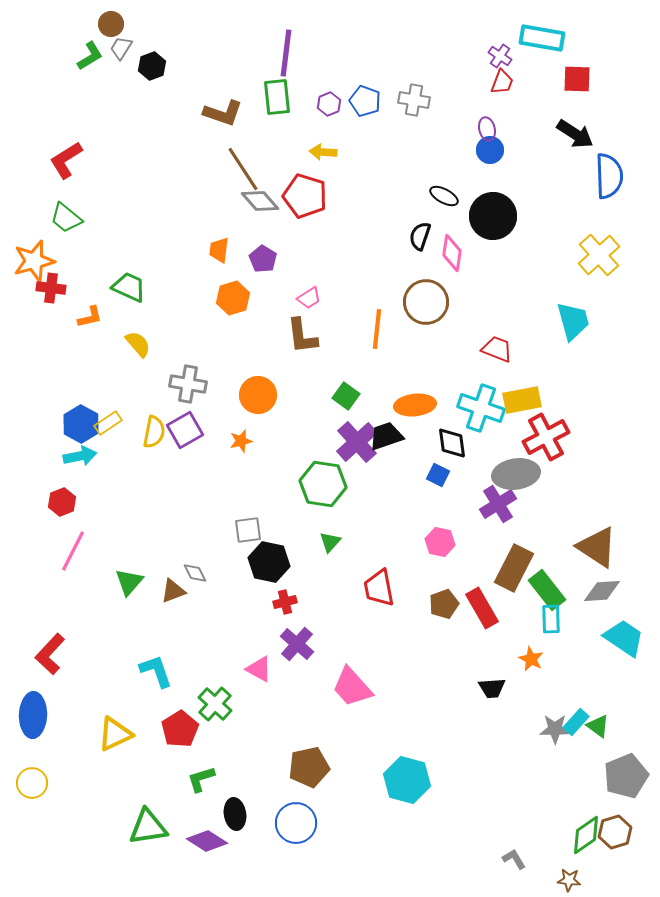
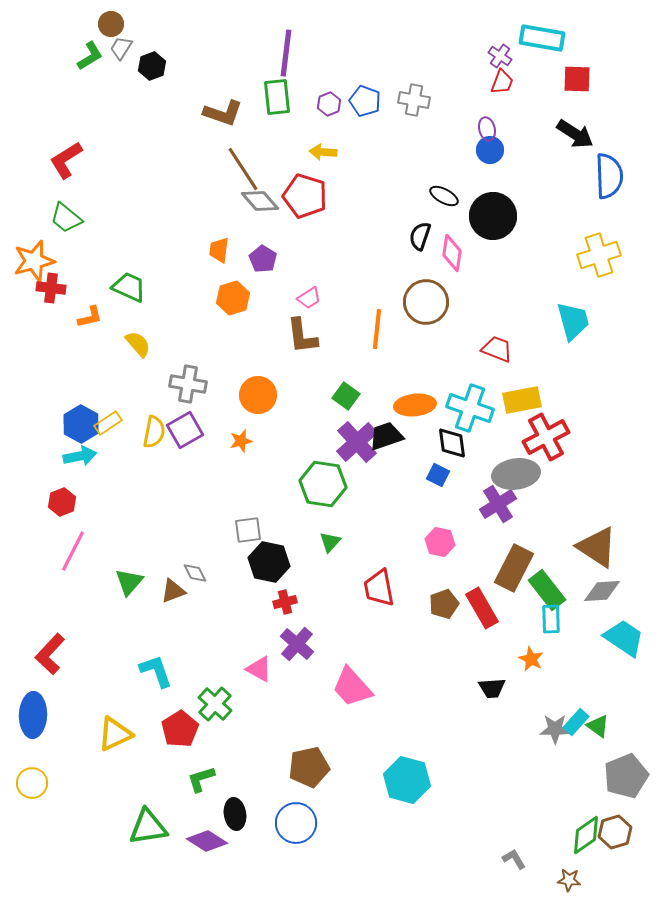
yellow cross at (599, 255): rotated 24 degrees clockwise
cyan cross at (481, 408): moved 11 px left
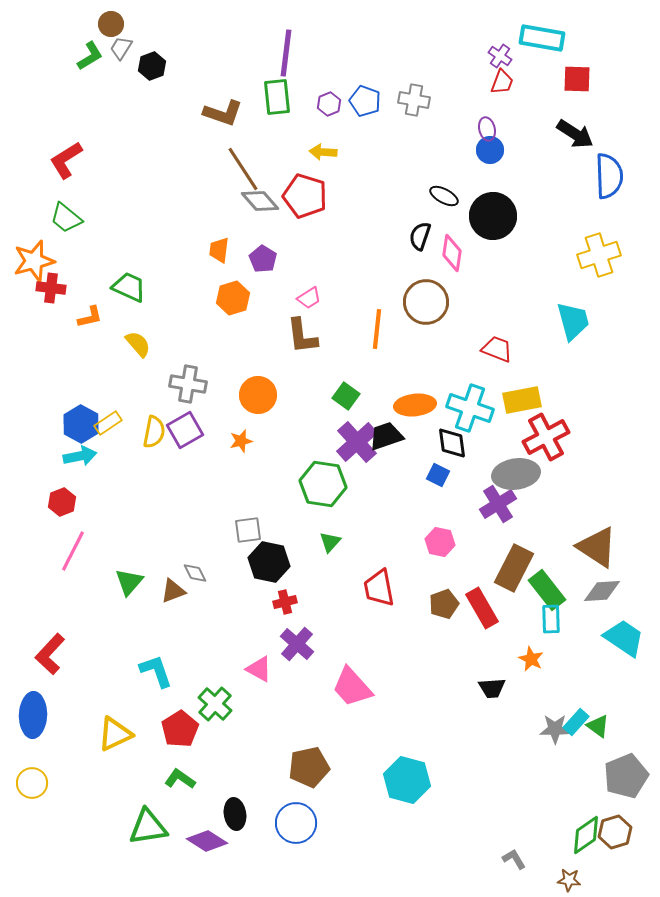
green L-shape at (201, 779): moved 21 px left; rotated 52 degrees clockwise
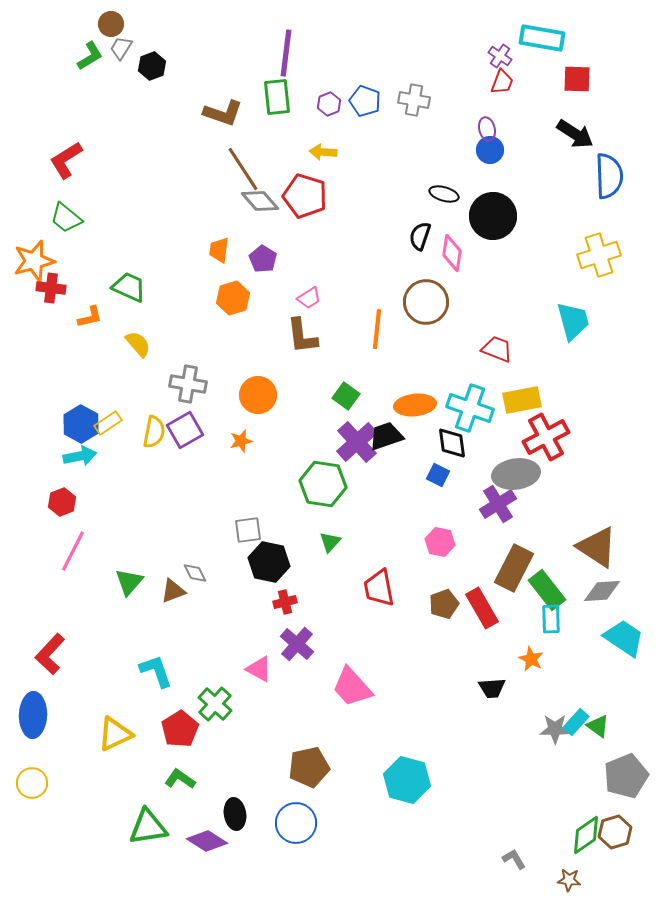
black ellipse at (444, 196): moved 2 px up; rotated 12 degrees counterclockwise
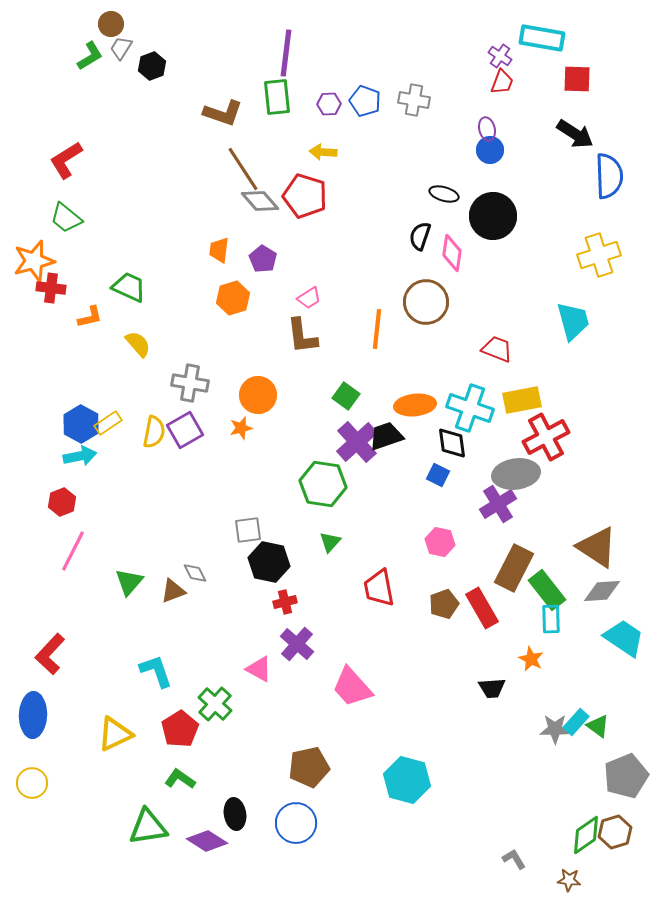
purple hexagon at (329, 104): rotated 20 degrees clockwise
gray cross at (188, 384): moved 2 px right, 1 px up
orange star at (241, 441): moved 13 px up
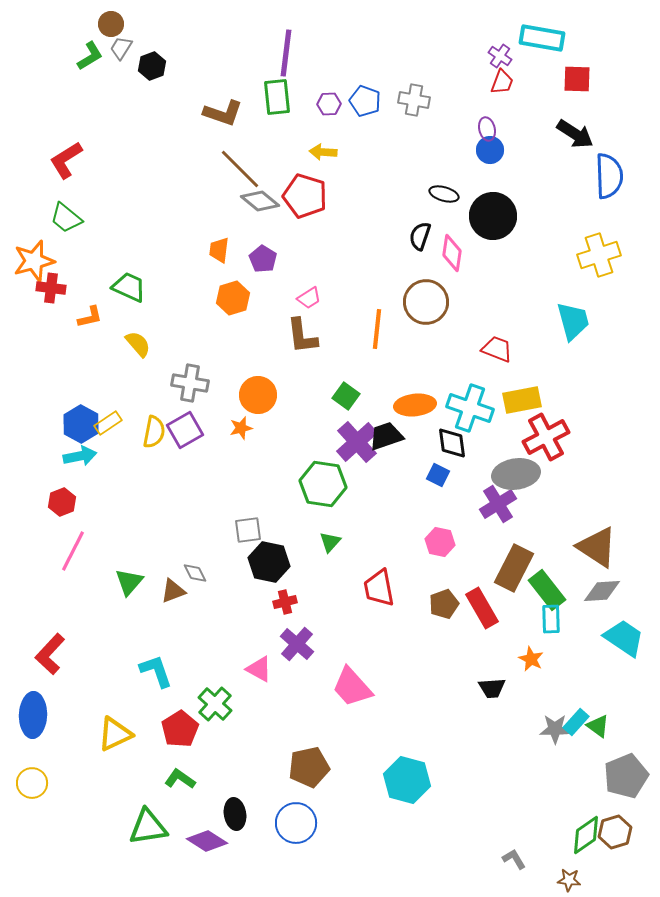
brown line at (243, 169): moved 3 px left; rotated 12 degrees counterclockwise
gray diamond at (260, 201): rotated 9 degrees counterclockwise
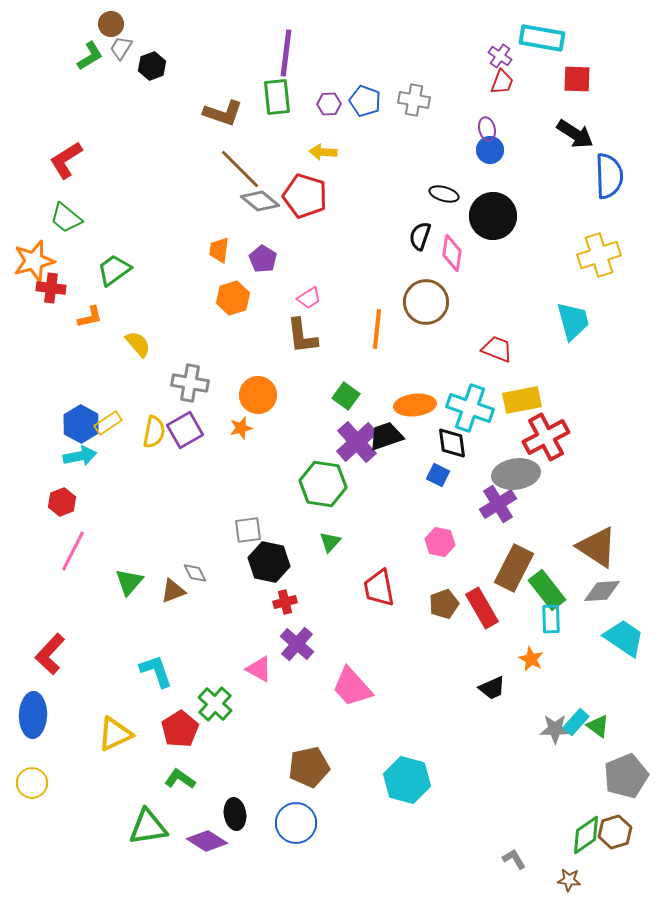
green trapezoid at (129, 287): moved 15 px left, 17 px up; rotated 60 degrees counterclockwise
black trapezoid at (492, 688): rotated 20 degrees counterclockwise
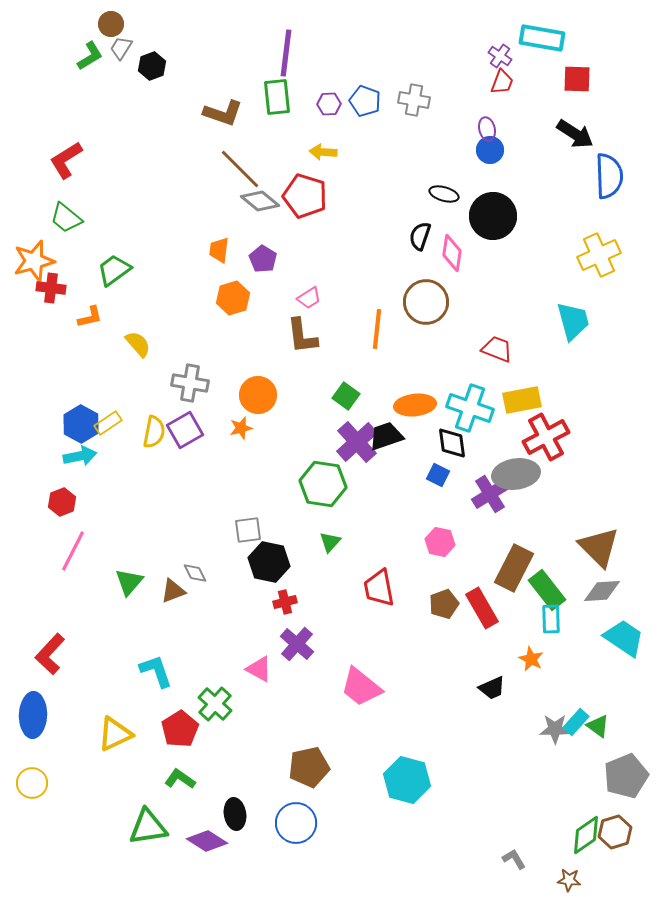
yellow cross at (599, 255): rotated 6 degrees counterclockwise
purple cross at (498, 504): moved 8 px left, 10 px up
brown triangle at (597, 547): moved 2 px right; rotated 12 degrees clockwise
pink trapezoid at (352, 687): moved 9 px right; rotated 9 degrees counterclockwise
